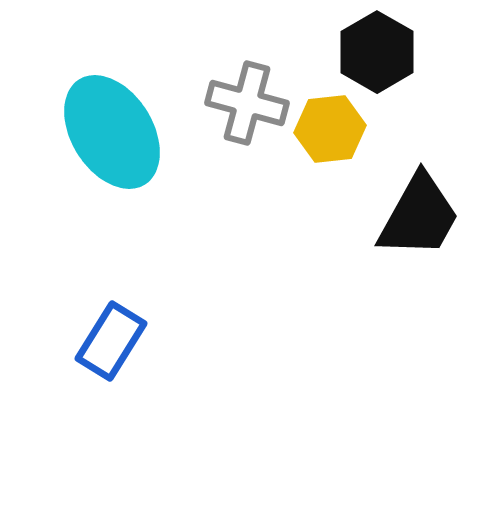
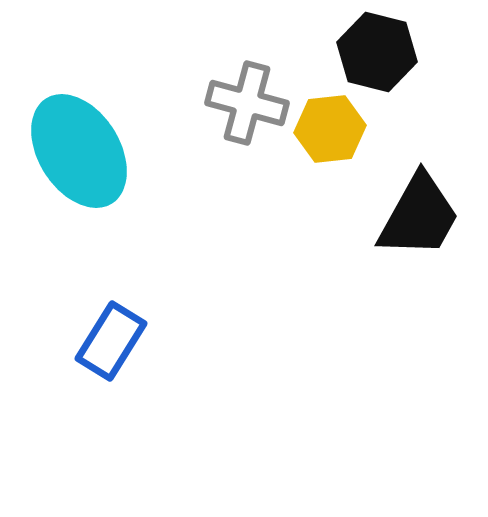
black hexagon: rotated 16 degrees counterclockwise
cyan ellipse: moved 33 px left, 19 px down
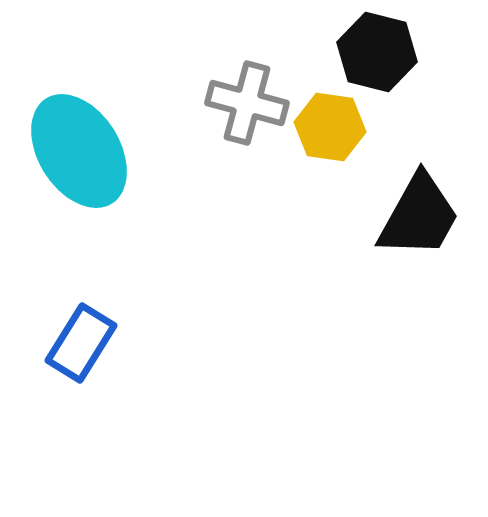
yellow hexagon: moved 2 px up; rotated 14 degrees clockwise
blue rectangle: moved 30 px left, 2 px down
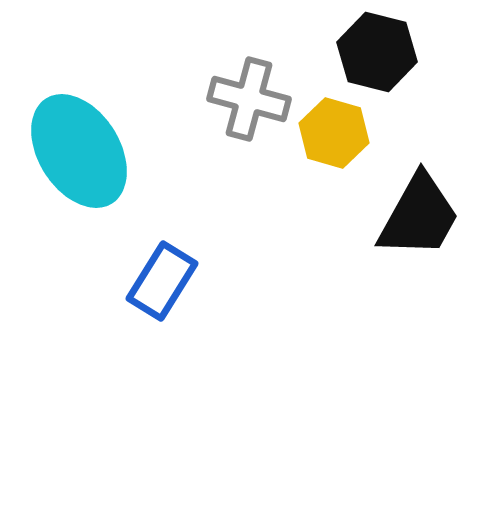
gray cross: moved 2 px right, 4 px up
yellow hexagon: moved 4 px right, 6 px down; rotated 8 degrees clockwise
blue rectangle: moved 81 px right, 62 px up
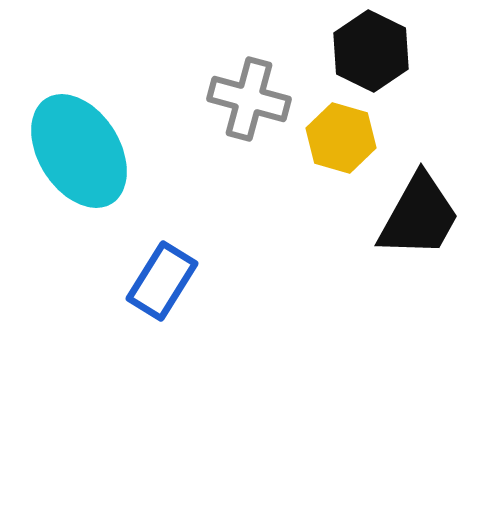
black hexagon: moved 6 px left, 1 px up; rotated 12 degrees clockwise
yellow hexagon: moved 7 px right, 5 px down
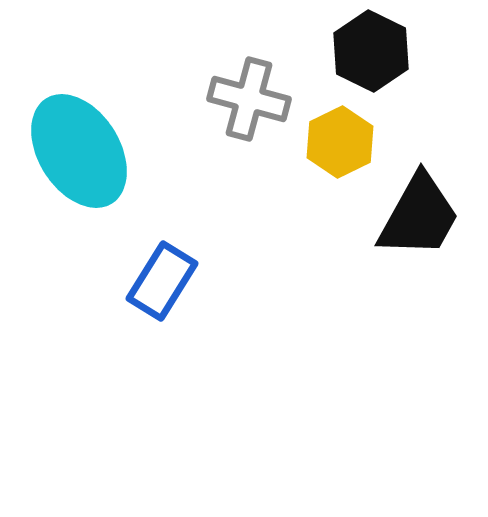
yellow hexagon: moved 1 px left, 4 px down; rotated 18 degrees clockwise
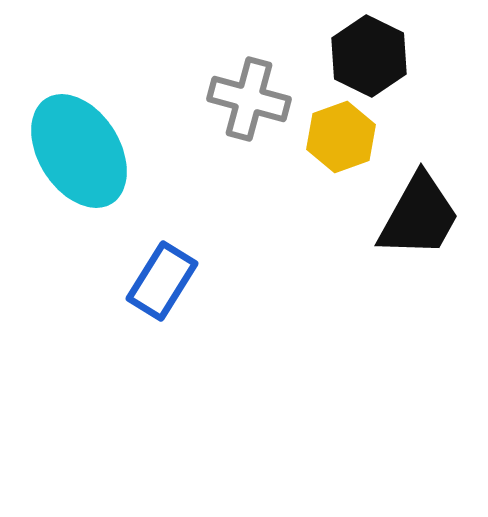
black hexagon: moved 2 px left, 5 px down
yellow hexagon: moved 1 px right, 5 px up; rotated 6 degrees clockwise
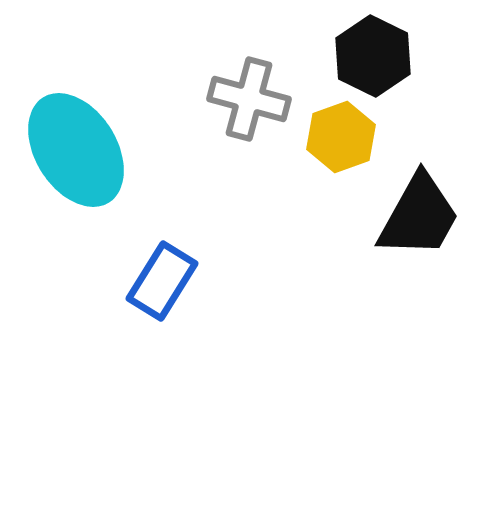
black hexagon: moved 4 px right
cyan ellipse: moved 3 px left, 1 px up
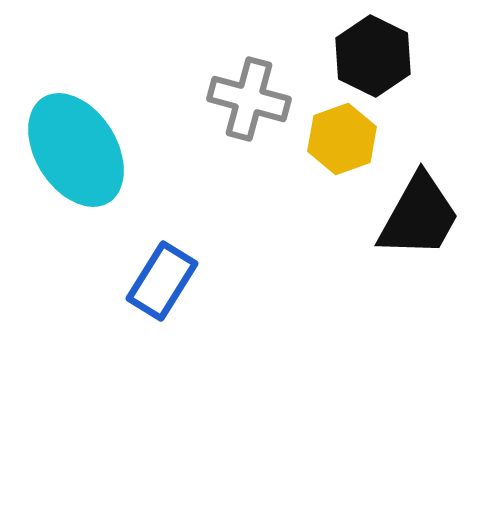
yellow hexagon: moved 1 px right, 2 px down
